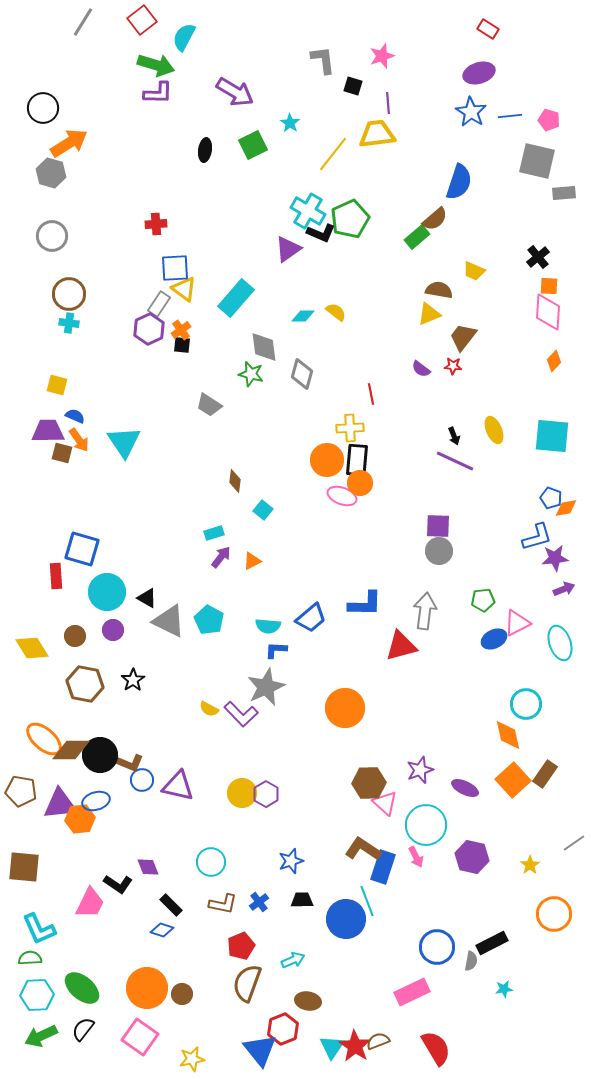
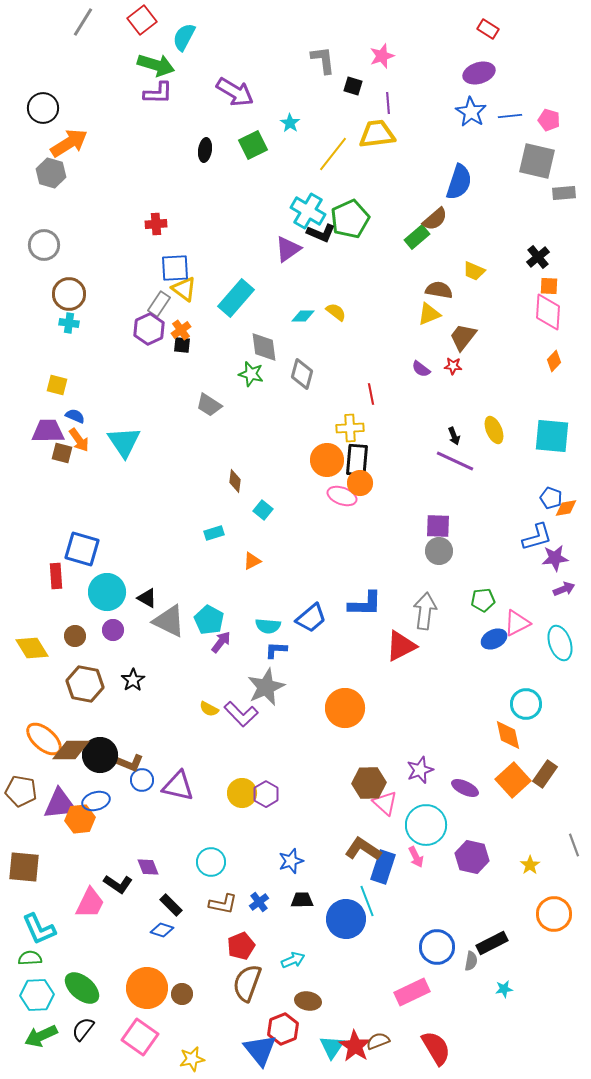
gray circle at (52, 236): moved 8 px left, 9 px down
purple arrow at (221, 557): moved 85 px down
red triangle at (401, 646): rotated 12 degrees counterclockwise
gray line at (574, 843): moved 2 px down; rotated 75 degrees counterclockwise
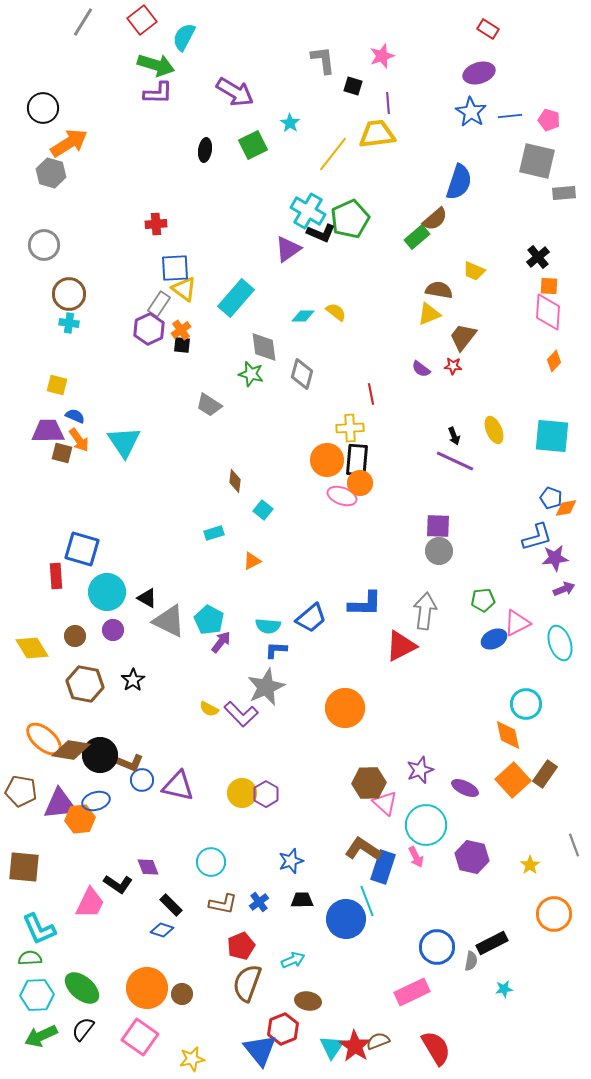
brown diamond at (71, 750): rotated 9 degrees clockwise
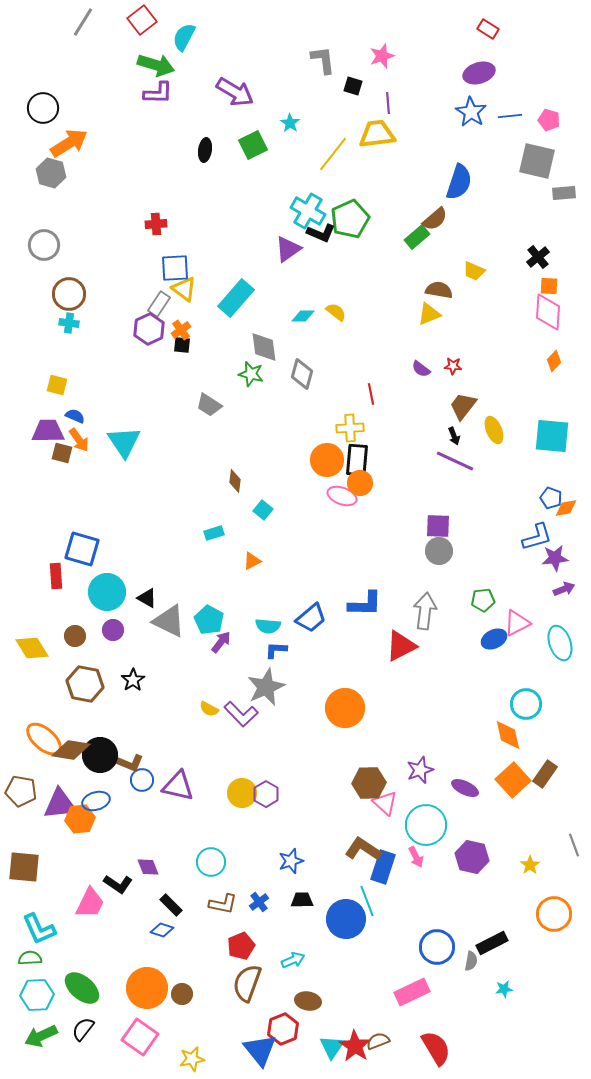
brown trapezoid at (463, 337): moved 69 px down
